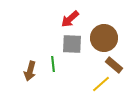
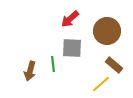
brown circle: moved 3 px right, 7 px up
gray square: moved 4 px down
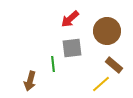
gray square: rotated 10 degrees counterclockwise
brown arrow: moved 10 px down
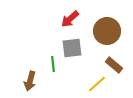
yellow line: moved 4 px left
